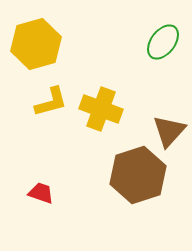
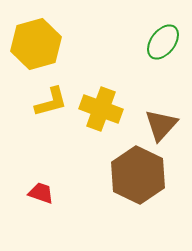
brown triangle: moved 8 px left, 6 px up
brown hexagon: rotated 16 degrees counterclockwise
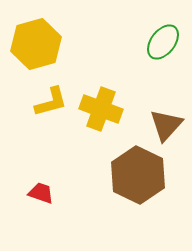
brown triangle: moved 5 px right
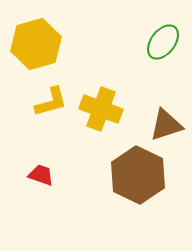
brown triangle: rotated 30 degrees clockwise
red trapezoid: moved 18 px up
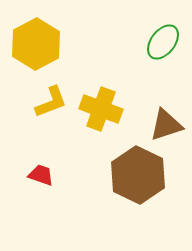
yellow hexagon: rotated 12 degrees counterclockwise
yellow L-shape: rotated 6 degrees counterclockwise
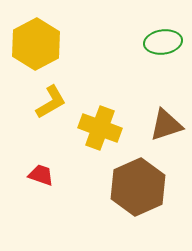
green ellipse: rotated 45 degrees clockwise
yellow L-shape: rotated 9 degrees counterclockwise
yellow cross: moved 1 px left, 19 px down
brown hexagon: moved 12 px down; rotated 10 degrees clockwise
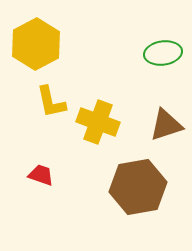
green ellipse: moved 11 px down
yellow L-shape: rotated 108 degrees clockwise
yellow cross: moved 2 px left, 6 px up
brown hexagon: rotated 14 degrees clockwise
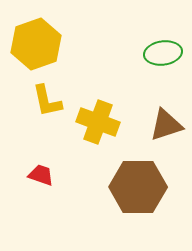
yellow hexagon: rotated 9 degrees clockwise
yellow L-shape: moved 4 px left, 1 px up
brown hexagon: rotated 10 degrees clockwise
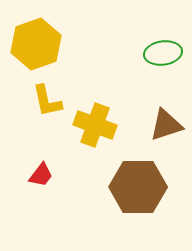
yellow cross: moved 3 px left, 3 px down
red trapezoid: rotated 108 degrees clockwise
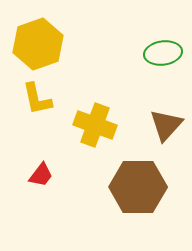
yellow hexagon: moved 2 px right
yellow L-shape: moved 10 px left, 2 px up
brown triangle: rotated 30 degrees counterclockwise
